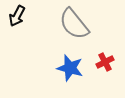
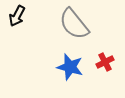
blue star: moved 1 px up
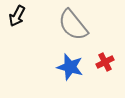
gray semicircle: moved 1 px left, 1 px down
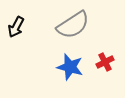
black arrow: moved 1 px left, 11 px down
gray semicircle: rotated 84 degrees counterclockwise
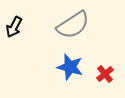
black arrow: moved 2 px left
red cross: moved 12 px down; rotated 12 degrees counterclockwise
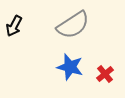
black arrow: moved 1 px up
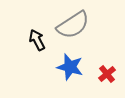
black arrow: moved 23 px right, 14 px down; rotated 125 degrees clockwise
red cross: moved 2 px right
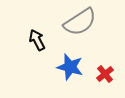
gray semicircle: moved 7 px right, 3 px up
red cross: moved 2 px left
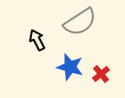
red cross: moved 4 px left
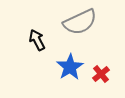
gray semicircle: rotated 8 degrees clockwise
blue star: rotated 24 degrees clockwise
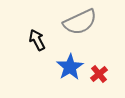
red cross: moved 2 px left
